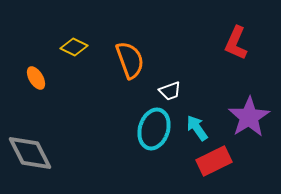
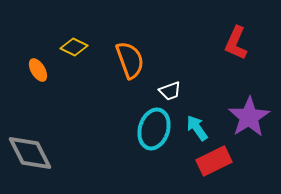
orange ellipse: moved 2 px right, 8 px up
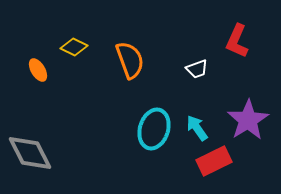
red L-shape: moved 1 px right, 2 px up
white trapezoid: moved 27 px right, 22 px up
purple star: moved 1 px left, 3 px down
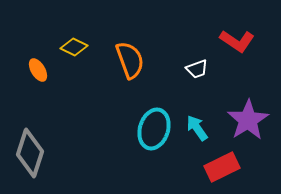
red L-shape: rotated 80 degrees counterclockwise
gray diamond: rotated 45 degrees clockwise
red rectangle: moved 8 px right, 6 px down
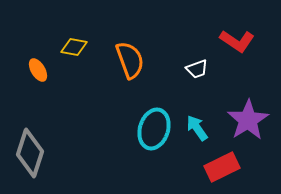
yellow diamond: rotated 16 degrees counterclockwise
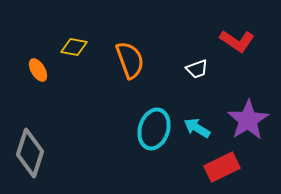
cyan arrow: rotated 24 degrees counterclockwise
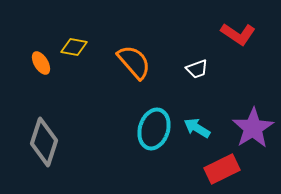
red L-shape: moved 1 px right, 7 px up
orange semicircle: moved 4 px right, 2 px down; rotated 21 degrees counterclockwise
orange ellipse: moved 3 px right, 7 px up
purple star: moved 5 px right, 8 px down
gray diamond: moved 14 px right, 11 px up
red rectangle: moved 2 px down
